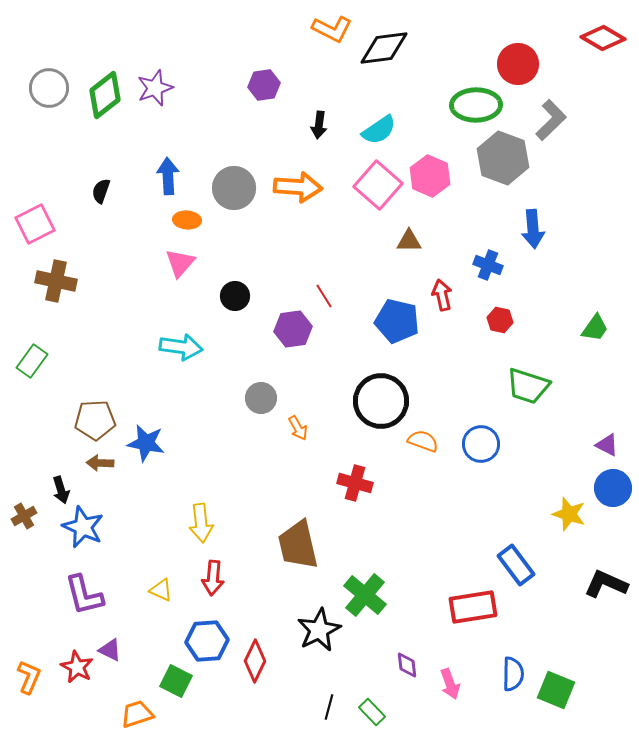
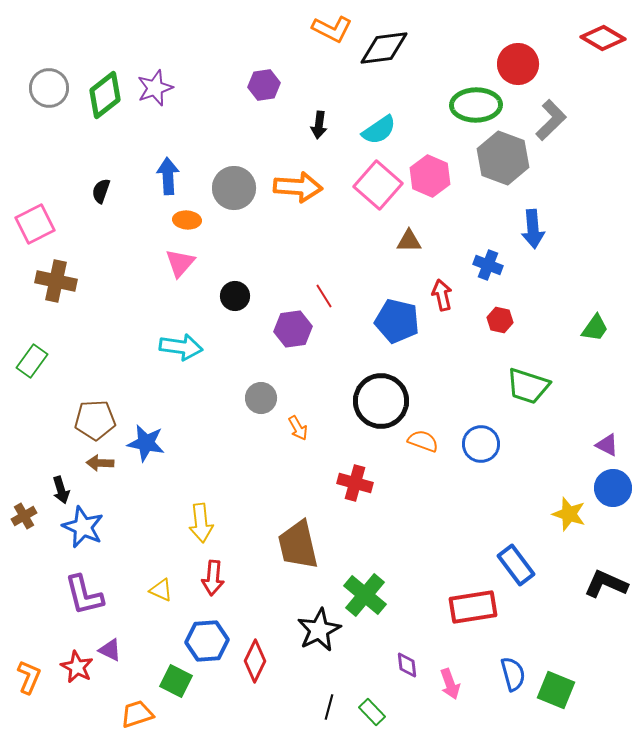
blue semicircle at (513, 674): rotated 16 degrees counterclockwise
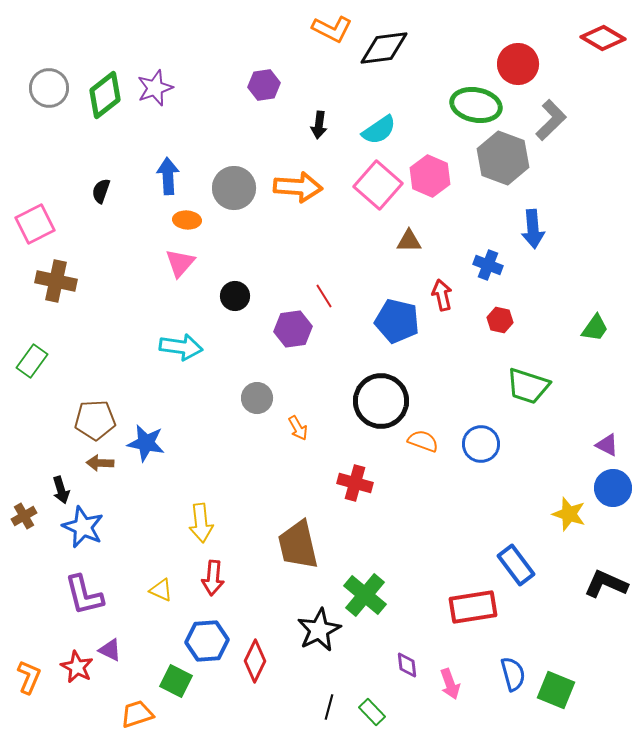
green ellipse at (476, 105): rotated 12 degrees clockwise
gray circle at (261, 398): moved 4 px left
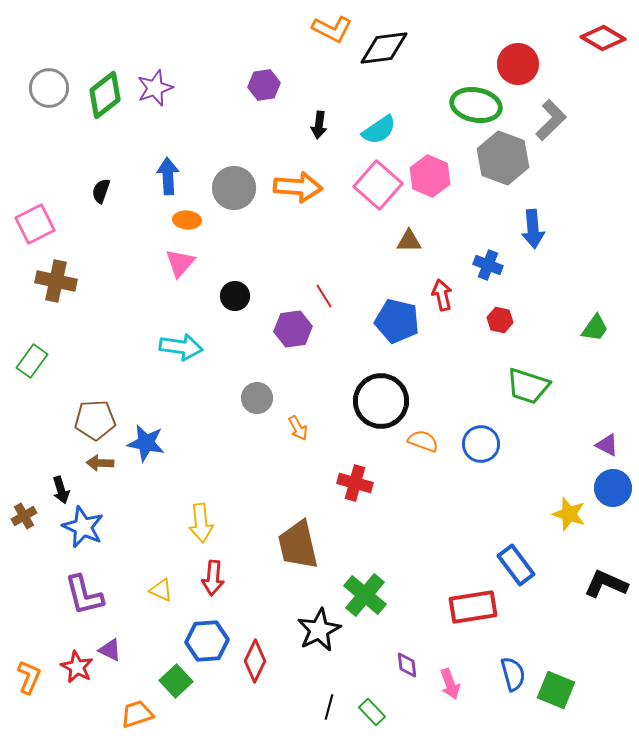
green square at (176, 681): rotated 20 degrees clockwise
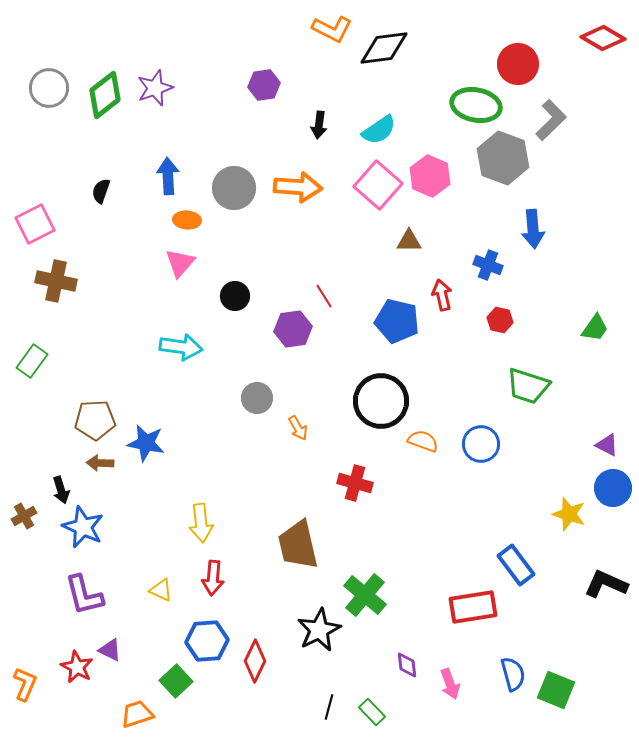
orange L-shape at (29, 677): moved 4 px left, 7 px down
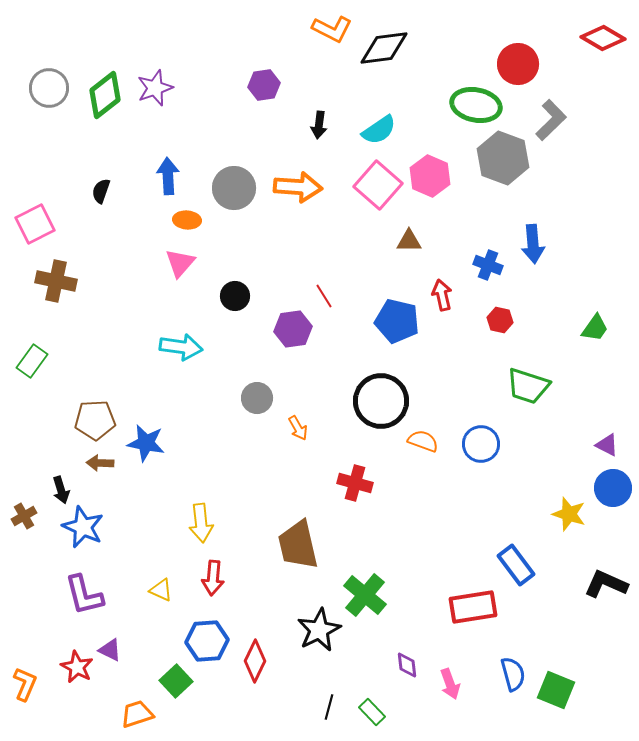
blue arrow at (533, 229): moved 15 px down
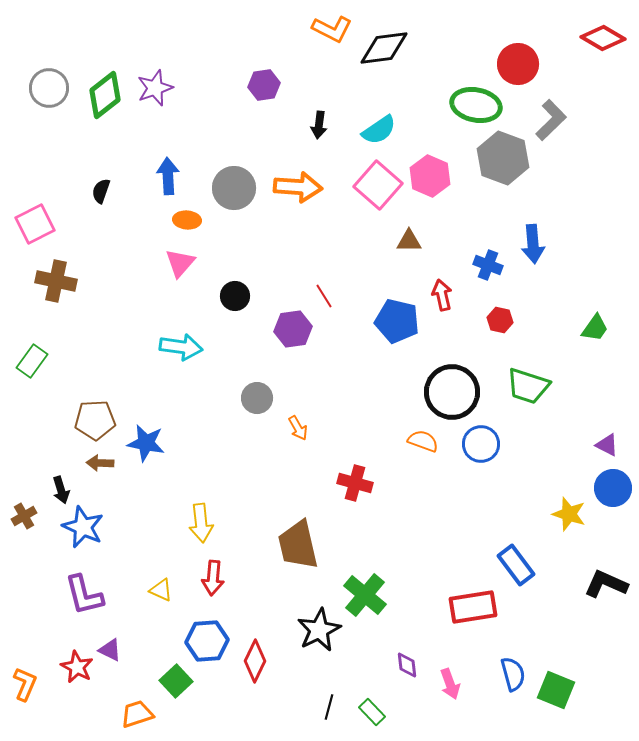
black circle at (381, 401): moved 71 px right, 9 px up
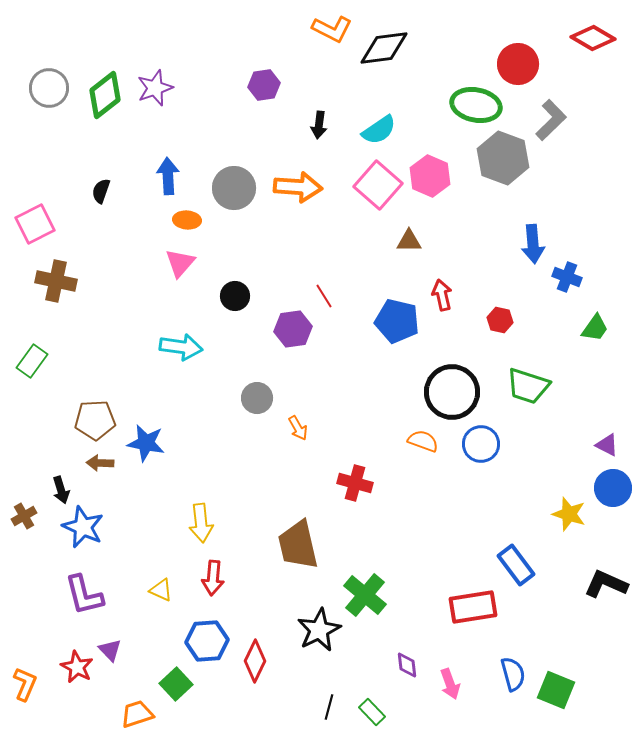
red diamond at (603, 38): moved 10 px left
blue cross at (488, 265): moved 79 px right, 12 px down
purple triangle at (110, 650): rotated 20 degrees clockwise
green square at (176, 681): moved 3 px down
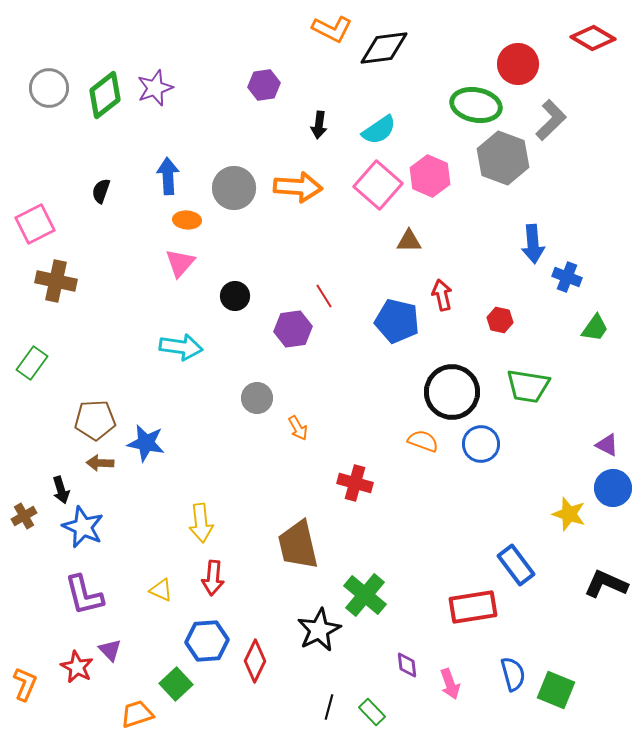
green rectangle at (32, 361): moved 2 px down
green trapezoid at (528, 386): rotated 9 degrees counterclockwise
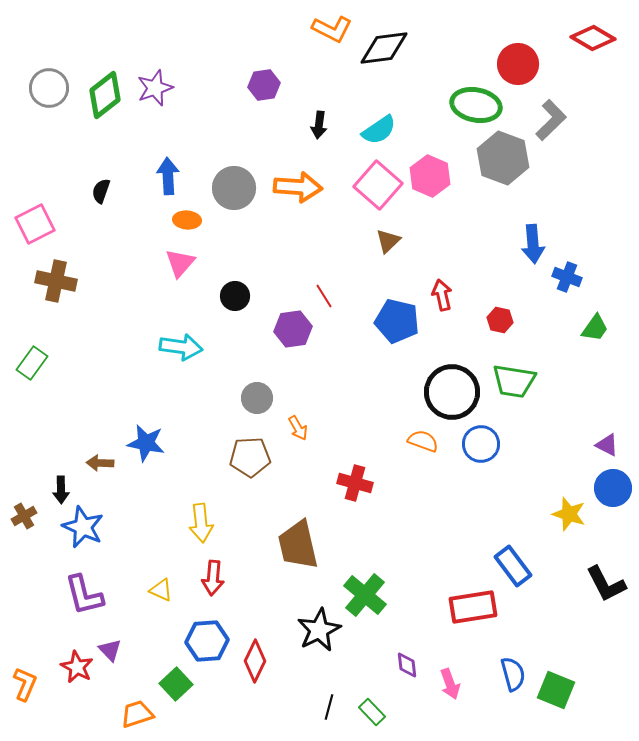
brown triangle at (409, 241): moved 21 px left; rotated 44 degrees counterclockwise
green trapezoid at (528, 386): moved 14 px left, 5 px up
brown pentagon at (95, 420): moved 155 px right, 37 px down
black arrow at (61, 490): rotated 16 degrees clockwise
blue rectangle at (516, 565): moved 3 px left, 1 px down
black L-shape at (606, 584): rotated 141 degrees counterclockwise
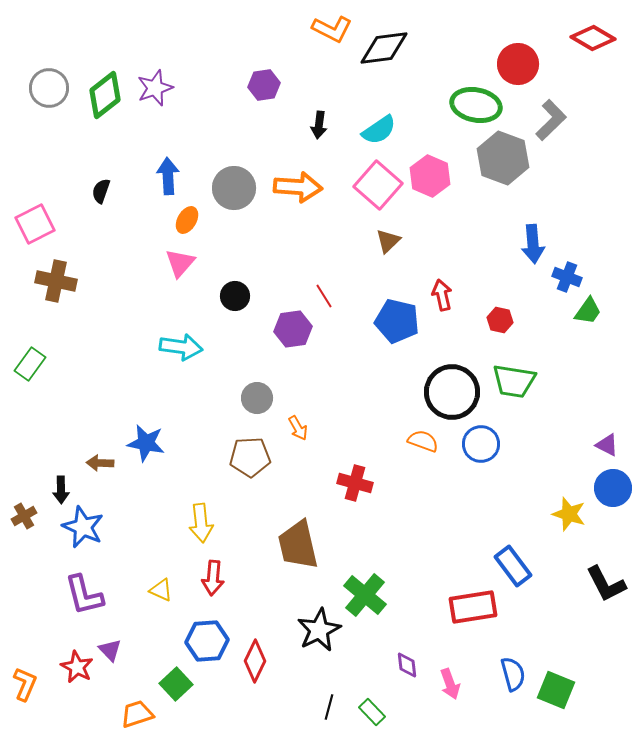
orange ellipse at (187, 220): rotated 64 degrees counterclockwise
green trapezoid at (595, 328): moved 7 px left, 17 px up
green rectangle at (32, 363): moved 2 px left, 1 px down
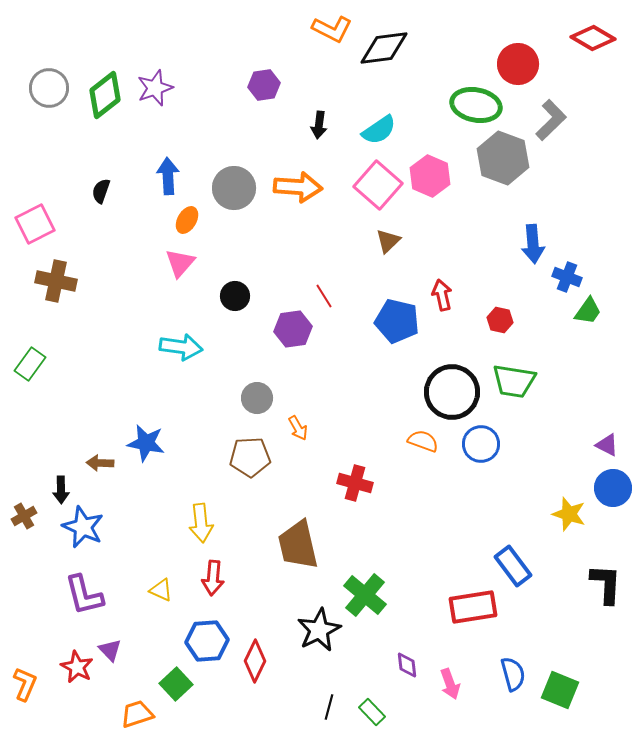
black L-shape at (606, 584): rotated 150 degrees counterclockwise
green square at (556, 690): moved 4 px right
